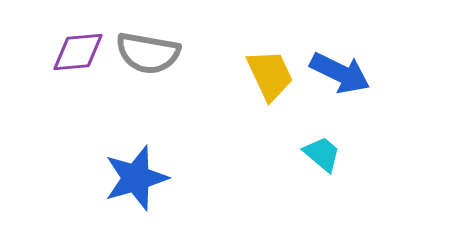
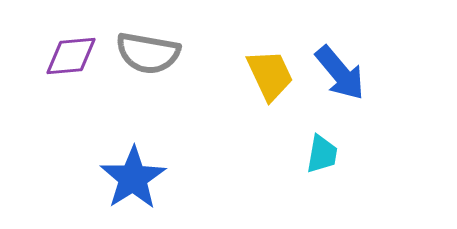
purple diamond: moved 7 px left, 4 px down
blue arrow: rotated 24 degrees clockwise
cyan trapezoid: rotated 60 degrees clockwise
blue star: moved 3 px left; rotated 16 degrees counterclockwise
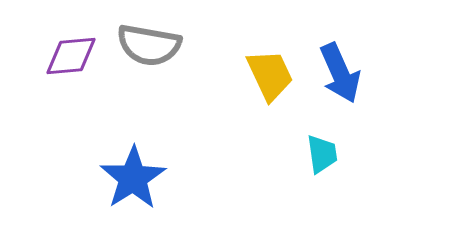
gray semicircle: moved 1 px right, 8 px up
blue arrow: rotated 16 degrees clockwise
cyan trapezoid: rotated 18 degrees counterclockwise
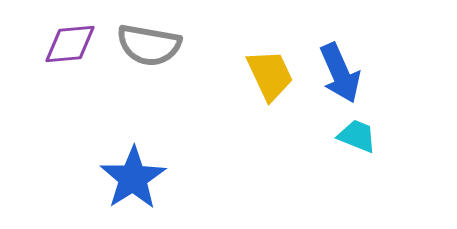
purple diamond: moved 1 px left, 12 px up
cyan trapezoid: moved 35 px right, 18 px up; rotated 60 degrees counterclockwise
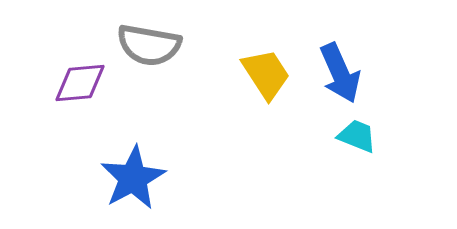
purple diamond: moved 10 px right, 39 px down
yellow trapezoid: moved 4 px left, 1 px up; rotated 8 degrees counterclockwise
blue star: rotated 4 degrees clockwise
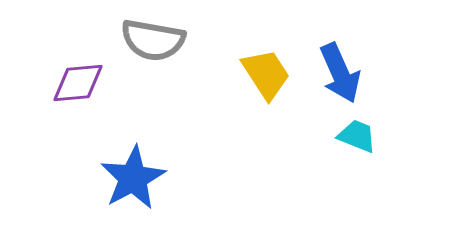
gray semicircle: moved 4 px right, 5 px up
purple diamond: moved 2 px left
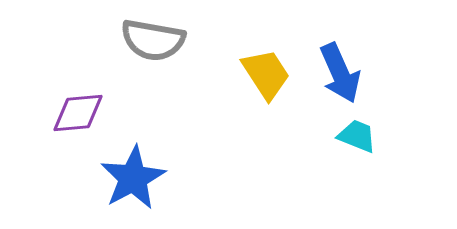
purple diamond: moved 30 px down
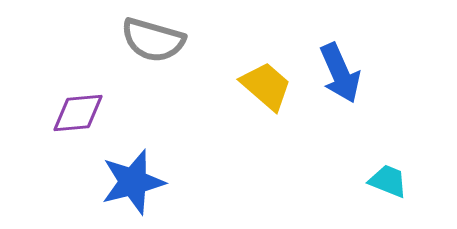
gray semicircle: rotated 6 degrees clockwise
yellow trapezoid: moved 12 px down; rotated 16 degrees counterclockwise
cyan trapezoid: moved 31 px right, 45 px down
blue star: moved 4 px down; rotated 14 degrees clockwise
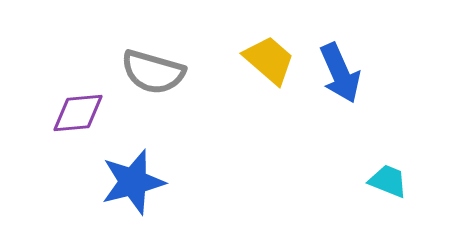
gray semicircle: moved 32 px down
yellow trapezoid: moved 3 px right, 26 px up
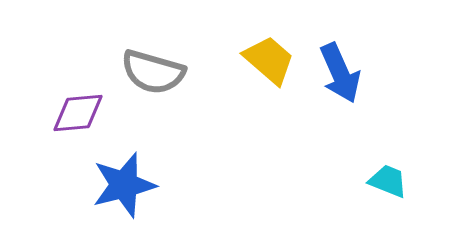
blue star: moved 9 px left, 3 px down
